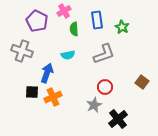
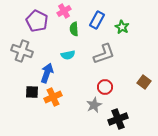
blue rectangle: rotated 36 degrees clockwise
brown square: moved 2 px right
black cross: rotated 18 degrees clockwise
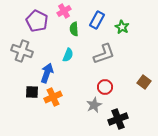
cyan semicircle: rotated 56 degrees counterclockwise
